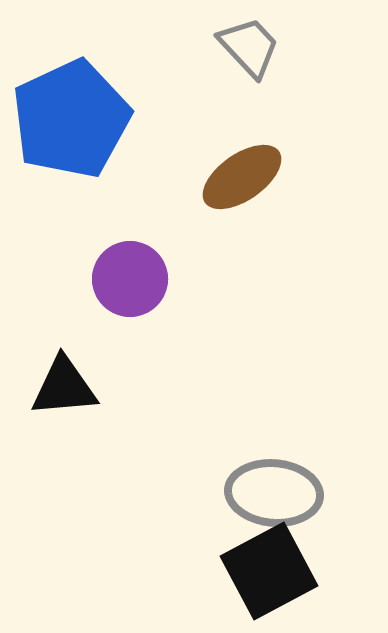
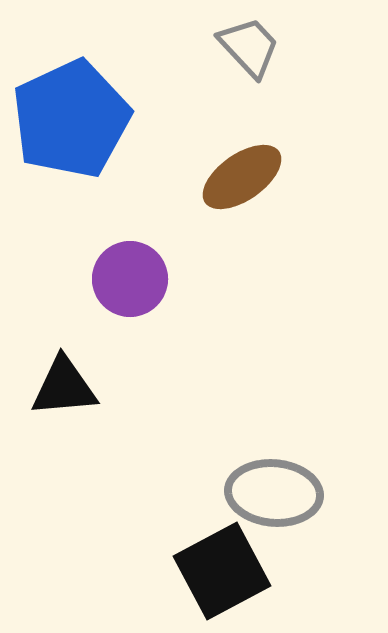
black square: moved 47 px left
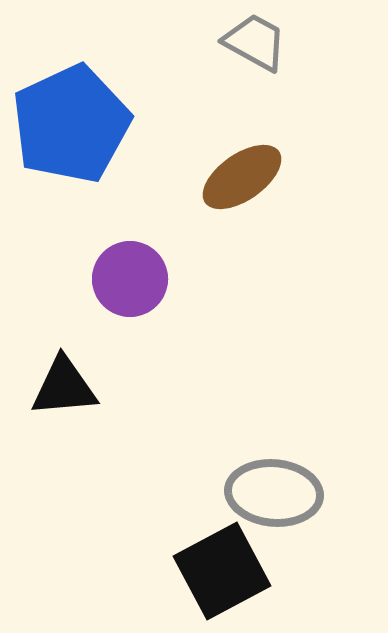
gray trapezoid: moved 6 px right, 5 px up; rotated 18 degrees counterclockwise
blue pentagon: moved 5 px down
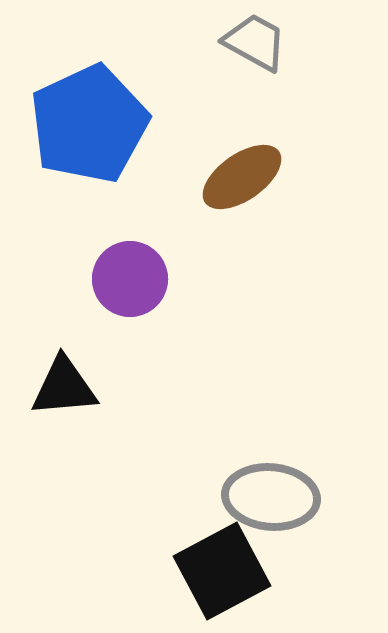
blue pentagon: moved 18 px right
gray ellipse: moved 3 px left, 4 px down
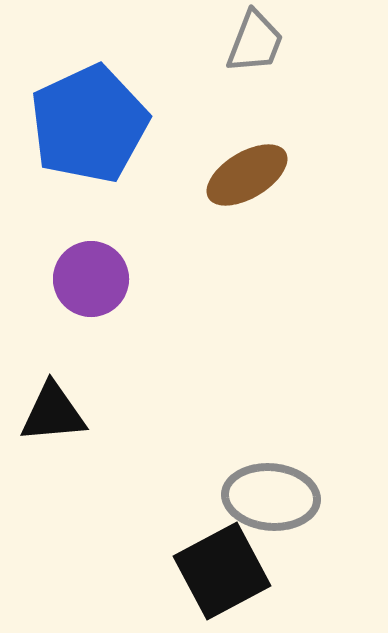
gray trapezoid: rotated 82 degrees clockwise
brown ellipse: moved 5 px right, 2 px up; rotated 4 degrees clockwise
purple circle: moved 39 px left
black triangle: moved 11 px left, 26 px down
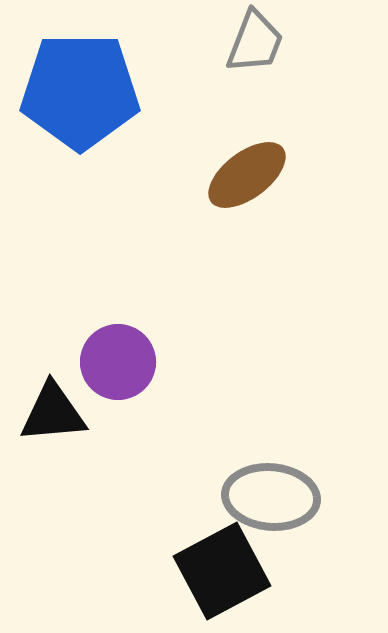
blue pentagon: moved 9 px left, 33 px up; rotated 25 degrees clockwise
brown ellipse: rotated 6 degrees counterclockwise
purple circle: moved 27 px right, 83 px down
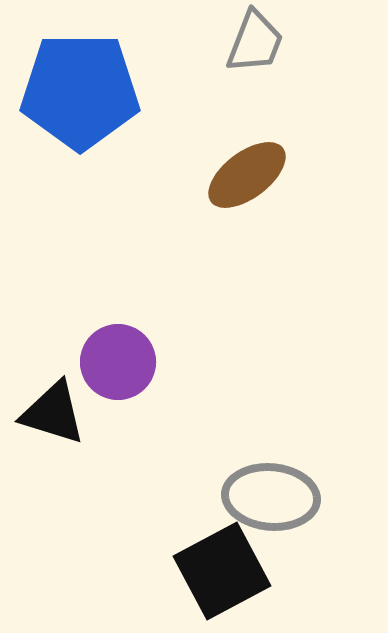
black triangle: rotated 22 degrees clockwise
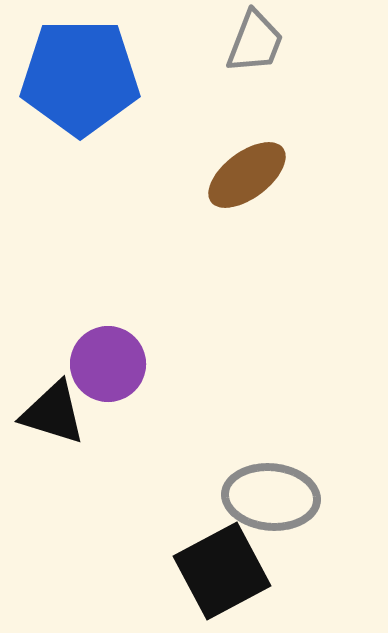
blue pentagon: moved 14 px up
purple circle: moved 10 px left, 2 px down
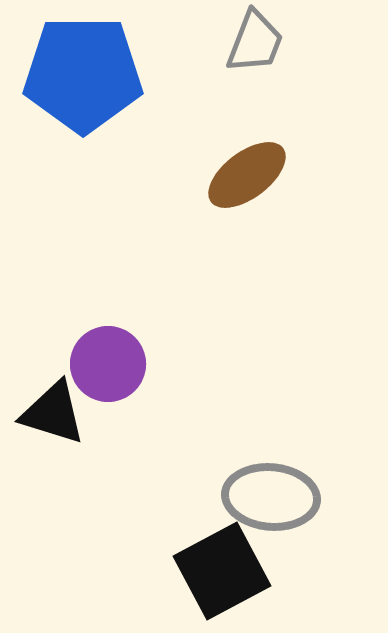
blue pentagon: moved 3 px right, 3 px up
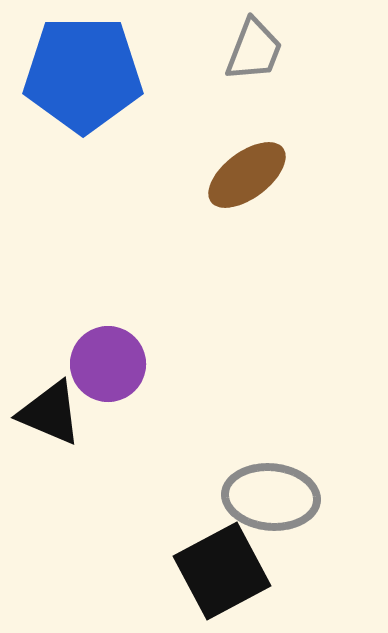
gray trapezoid: moved 1 px left, 8 px down
black triangle: moved 3 px left; rotated 6 degrees clockwise
